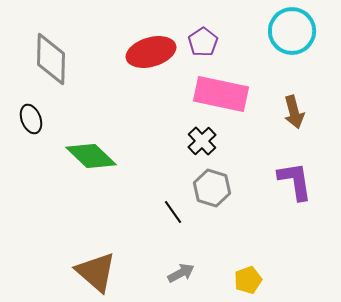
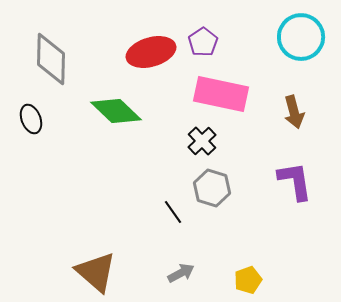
cyan circle: moved 9 px right, 6 px down
green diamond: moved 25 px right, 45 px up
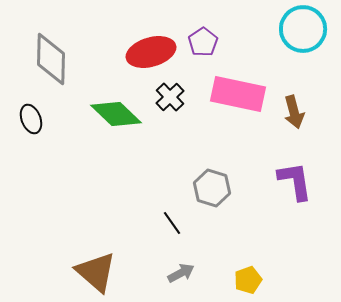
cyan circle: moved 2 px right, 8 px up
pink rectangle: moved 17 px right
green diamond: moved 3 px down
black cross: moved 32 px left, 44 px up
black line: moved 1 px left, 11 px down
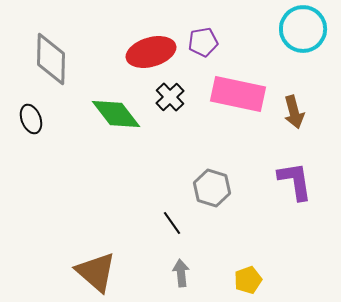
purple pentagon: rotated 24 degrees clockwise
green diamond: rotated 9 degrees clockwise
gray arrow: rotated 68 degrees counterclockwise
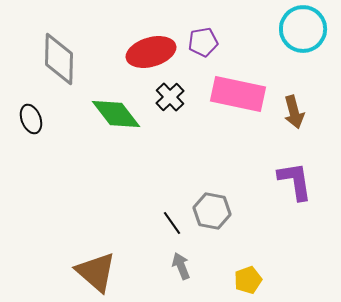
gray diamond: moved 8 px right
gray hexagon: moved 23 px down; rotated 6 degrees counterclockwise
gray arrow: moved 7 px up; rotated 16 degrees counterclockwise
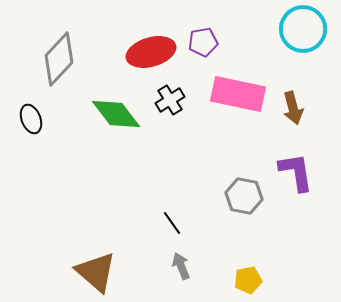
gray diamond: rotated 42 degrees clockwise
black cross: moved 3 px down; rotated 12 degrees clockwise
brown arrow: moved 1 px left, 4 px up
purple L-shape: moved 1 px right, 9 px up
gray hexagon: moved 32 px right, 15 px up
yellow pentagon: rotated 8 degrees clockwise
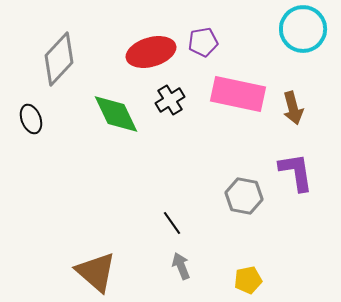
green diamond: rotated 12 degrees clockwise
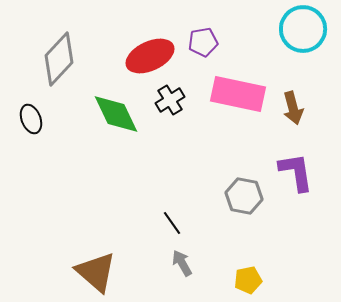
red ellipse: moved 1 px left, 4 px down; rotated 9 degrees counterclockwise
gray arrow: moved 1 px right, 3 px up; rotated 8 degrees counterclockwise
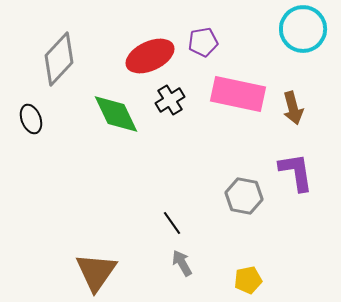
brown triangle: rotated 24 degrees clockwise
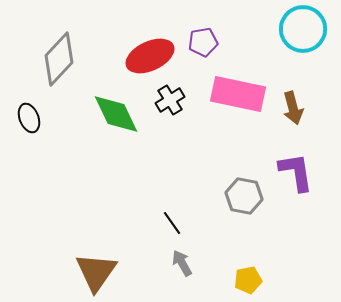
black ellipse: moved 2 px left, 1 px up
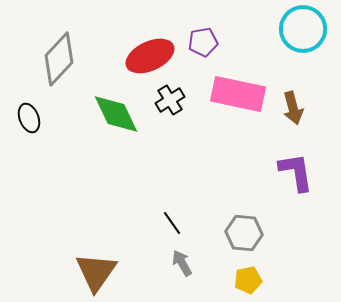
gray hexagon: moved 37 px down; rotated 6 degrees counterclockwise
